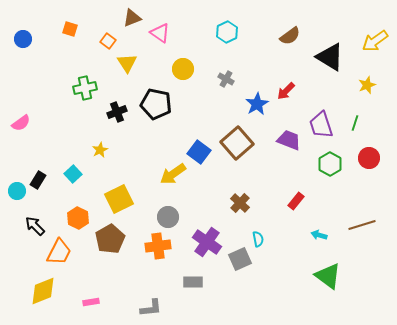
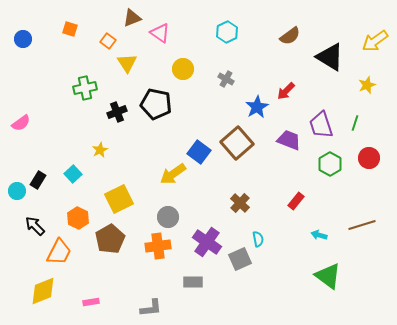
blue star at (257, 104): moved 3 px down
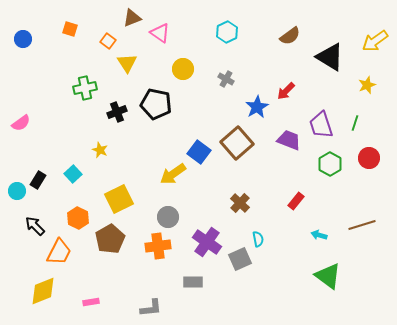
yellow star at (100, 150): rotated 21 degrees counterclockwise
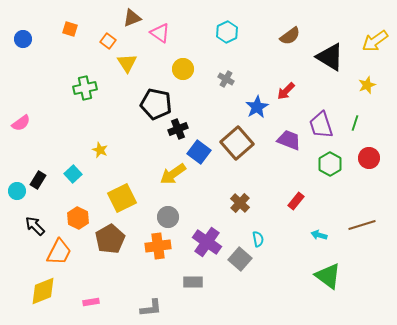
black cross at (117, 112): moved 61 px right, 17 px down
yellow square at (119, 199): moved 3 px right, 1 px up
gray square at (240, 259): rotated 25 degrees counterclockwise
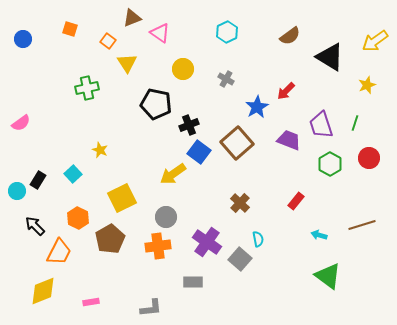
green cross at (85, 88): moved 2 px right
black cross at (178, 129): moved 11 px right, 4 px up
gray circle at (168, 217): moved 2 px left
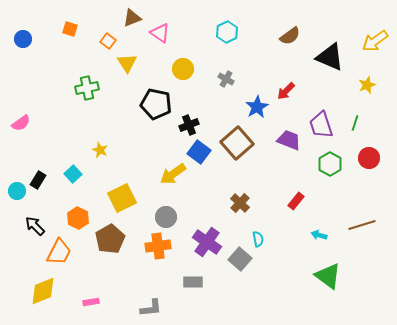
black triangle at (330, 57): rotated 8 degrees counterclockwise
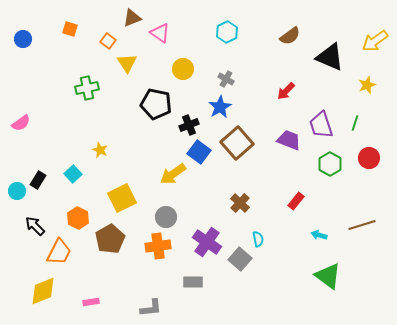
blue star at (257, 107): moved 37 px left
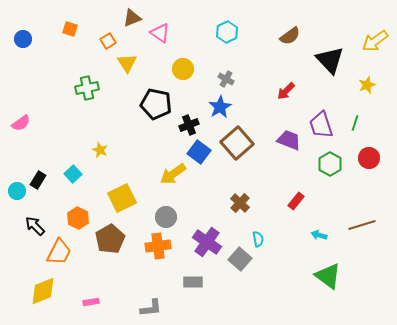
orange square at (108, 41): rotated 21 degrees clockwise
black triangle at (330, 57): moved 3 px down; rotated 24 degrees clockwise
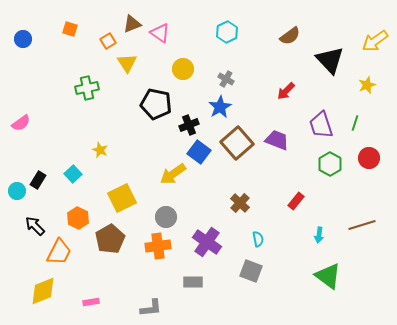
brown triangle at (132, 18): moved 6 px down
purple trapezoid at (289, 140): moved 12 px left
cyan arrow at (319, 235): rotated 98 degrees counterclockwise
gray square at (240, 259): moved 11 px right, 12 px down; rotated 20 degrees counterclockwise
